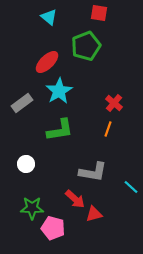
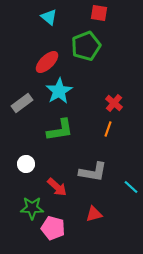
red arrow: moved 18 px left, 12 px up
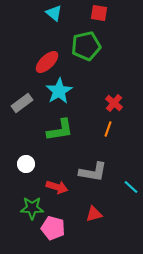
cyan triangle: moved 5 px right, 4 px up
green pentagon: rotated 8 degrees clockwise
red arrow: rotated 25 degrees counterclockwise
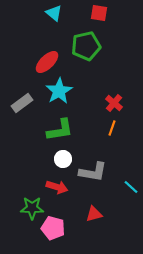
orange line: moved 4 px right, 1 px up
white circle: moved 37 px right, 5 px up
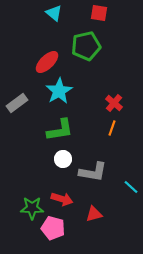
gray rectangle: moved 5 px left
red arrow: moved 5 px right, 12 px down
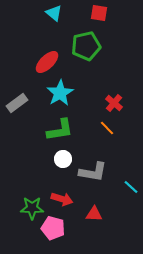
cyan star: moved 1 px right, 2 px down
orange line: moved 5 px left; rotated 63 degrees counterclockwise
red triangle: rotated 18 degrees clockwise
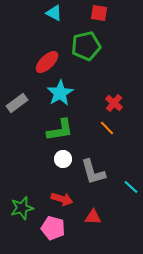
cyan triangle: rotated 12 degrees counterclockwise
gray L-shape: rotated 64 degrees clockwise
green star: moved 10 px left; rotated 15 degrees counterclockwise
red triangle: moved 1 px left, 3 px down
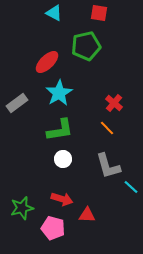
cyan star: moved 1 px left
gray L-shape: moved 15 px right, 6 px up
red triangle: moved 6 px left, 2 px up
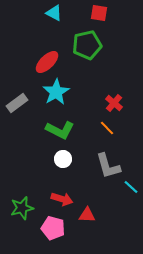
green pentagon: moved 1 px right, 1 px up
cyan star: moved 3 px left, 1 px up
green L-shape: rotated 36 degrees clockwise
